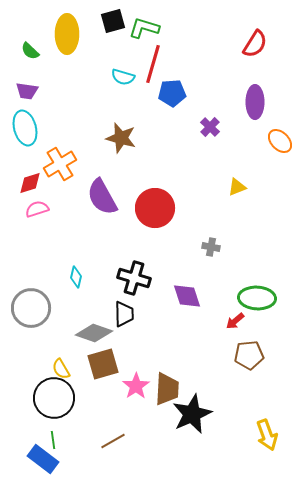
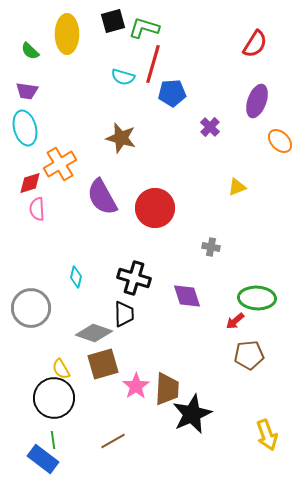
purple ellipse: moved 2 px right, 1 px up; rotated 20 degrees clockwise
pink semicircle: rotated 75 degrees counterclockwise
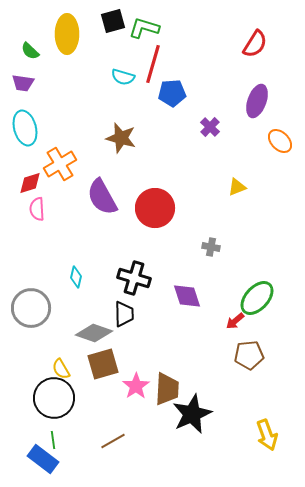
purple trapezoid: moved 4 px left, 8 px up
green ellipse: rotated 51 degrees counterclockwise
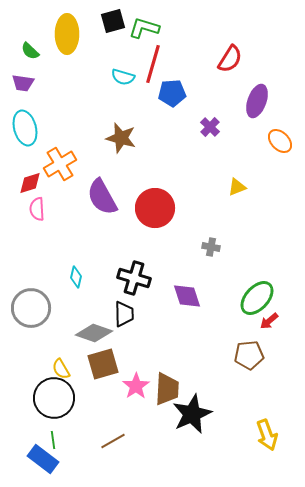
red semicircle: moved 25 px left, 15 px down
red arrow: moved 34 px right
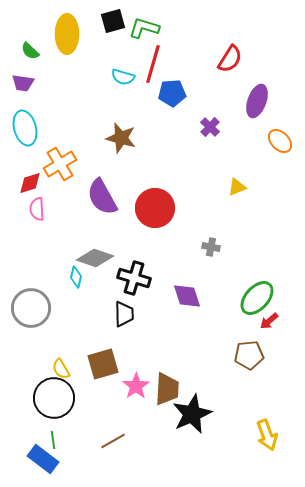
gray diamond: moved 1 px right, 75 px up
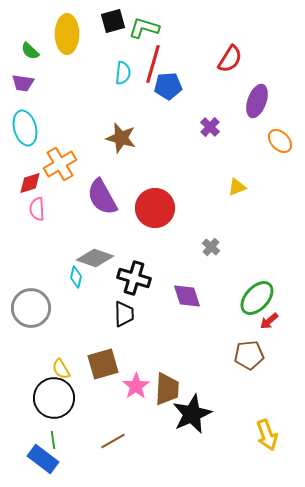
cyan semicircle: moved 4 px up; rotated 100 degrees counterclockwise
blue pentagon: moved 4 px left, 7 px up
gray cross: rotated 30 degrees clockwise
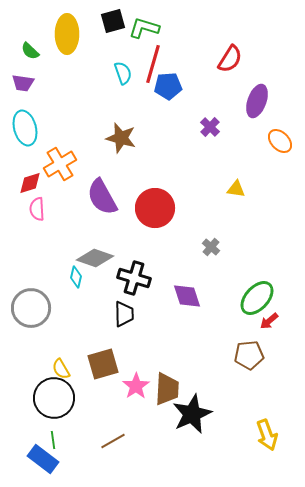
cyan semicircle: rotated 25 degrees counterclockwise
yellow triangle: moved 1 px left, 2 px down; rotated 30 degrees clockwise
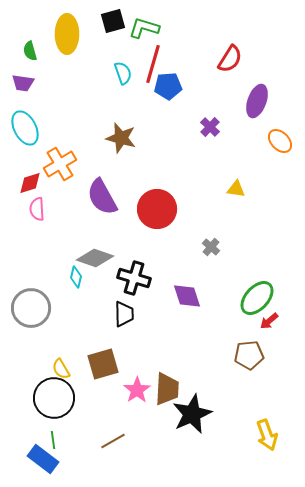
green semicircle: rotated 30 degrees clockwise
cyan ellipse: rotated 12 degrees counterclockwise
red circle: moved 2 px right, 1 px down
pink star: moved 1 px right, 4 px down
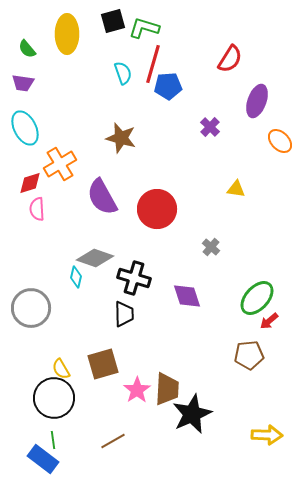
green semicircle: moved 3 px left, 2 px up; rotated 24 degrees counterclockwise
yellow arrow: rotated 68 degrees counterclockwise
